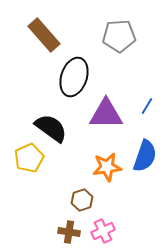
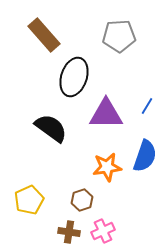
yellow pentagon: moved 42 px down
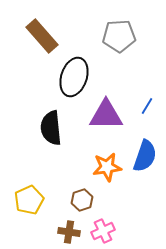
brown rectangle: moved 2 px left, 1 px down
purple triangle: moved 1 px down
black semicircle: rotated 132 degrees counterclockwise
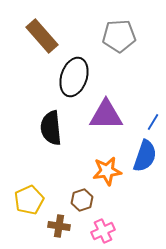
blue line: moved 6 px right, 16 px down
orange star: moved 4 px down
brown cross: moved 10 px left, 6 px up
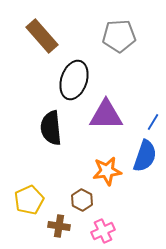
black ellipse: moved 3 px down
brown hexagon: rotated 15 degrees counterclockwise
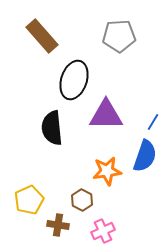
black semicircle: moved 1 px right
brown cross: moved 1 px left, 1 px up
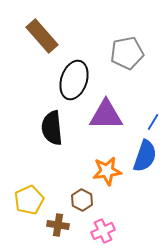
gray pentagon: moved 8 px right, 17 px down; rotated 8 degrees counterclockwise
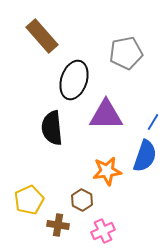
gray pentagon: moved 1 px left
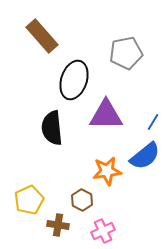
blue semicircle: rotated 32 degrees clockwise
